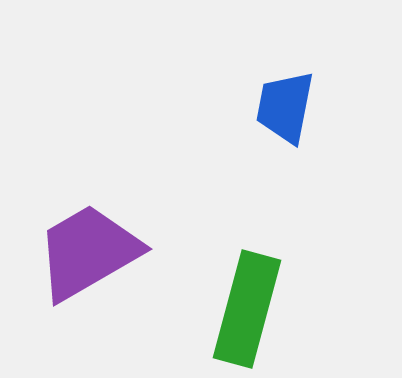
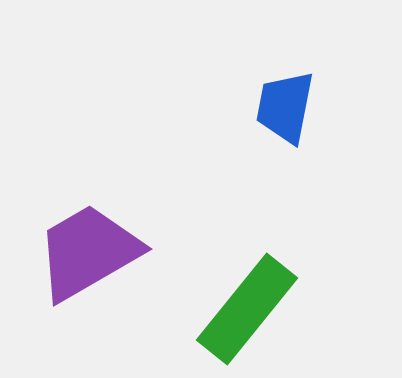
green rectangle: rotated 24 degrees clockwise
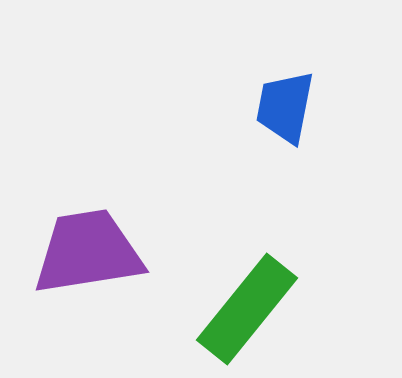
purple trapezoid: rotated 21 degrees clockwise
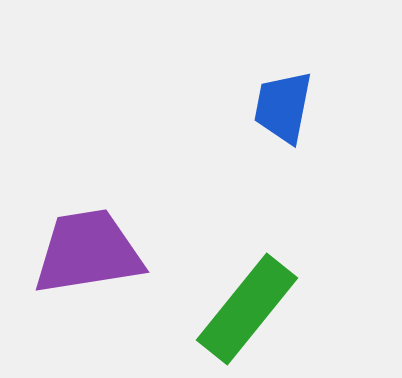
blue trapezoid: moved 2 px left
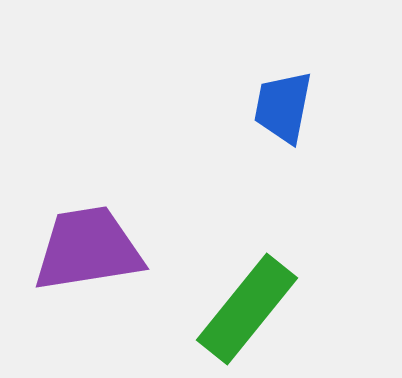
purple trapezoid: moved 3 px up
